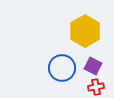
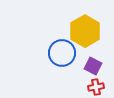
blue circle: moved 15 px up
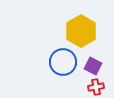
yellow hexagon: moved 4 px left
blue circle: moved 1 px right, 9 px down
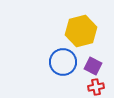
yellow hexagon: rotated 16 degrees clockwise
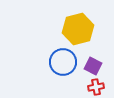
yellow hexagon: moved 3 px left, 2 px up
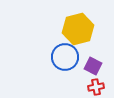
blue circle: moved 2 px right, 5 px up
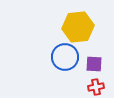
yellow hexagon: moved 2 px up; rotated 8 degrees clockwise
purple square: moved 1 px right, 2 px up; rotated 24 degrees counterclockwise
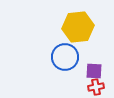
purple square: moved 7 px down
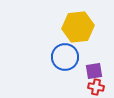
purple square: rotated 12 degrees counterclockwise
red cross: rotated 21 degrees clockwise
